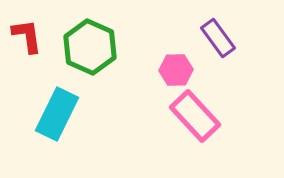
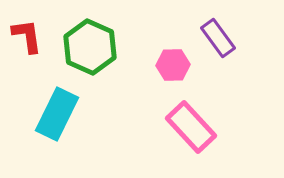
pink hexagon: moved 3 px left, 5 px up
pink rectangle: moved 4 px left, 11 px down
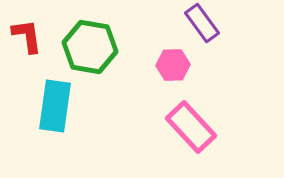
purple rectangle: moved 16 px left, 15 px up
green hexagon: rotated 14 degrees counterclockwise
cyan rectangle: moved 2 px left, 8 px up; rotated 18 degrees counterclockwise
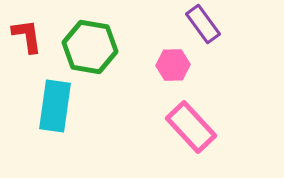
purple rectangle: moved 1 px right, 1 px down
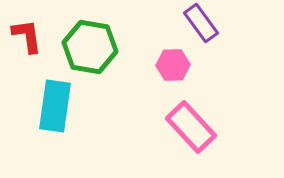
purple rectangle: moved 2 px left, 1 px up
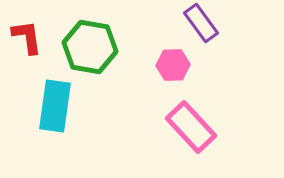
red L-shape: moved 1 px down
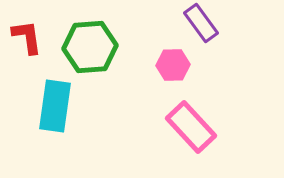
green hexagon: rotated 14 degrees counterclockwise
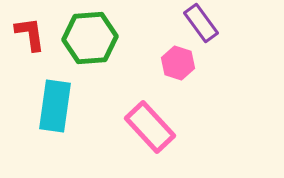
red L-shape: moved 3 px right, 3 px up
green hexagon: moved 9 px up
pink hexagon: moved 5 px right, 2 px up; rotated 20 degrees clockwise
pink rectangle: moved 41 px left
